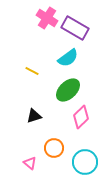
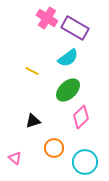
black triangle: moved 1 px left, 5 px down
pink triangle: moved 15 px left, 5 px up
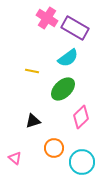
yellow line: rotated 16 degrees counterclockwise
green ellipse: moved 5 px left, 1 px up
cyan circle: moved 3 px left
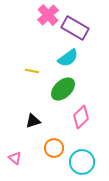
pink cross: moved 1 px right, 3 px up; rotated 15 degrees clockwise
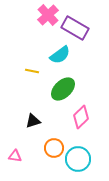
cyan semicircle: moved 8 px left, 3 px up
pink triangle: moved 2 px up; rotated 32 degrees counterclockwise
cyan circle: moved 4 px left, 3 px up
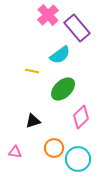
purple rectangle: moved 2 px right; rotated 20 degrees clockwise
pink triangle: moved 4 px up
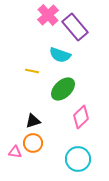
purple rectangle: moved 2 px left, 1 px up
cyan semicircle: rotated 55 degrees clockwise
orange circle: moved 21 px left, 5 px up
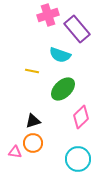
pink cross: rotated 25 degrees clockwise
purple rectangle: moved 2 px right, 2 px down
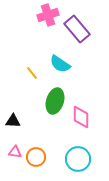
cyan semicircle: moved 9 px down; rotated 15 degrees clockwise
yellow line: moved 2 px down; rotated 40 degrees clockwise
green ellipse: moved 8 px left, 12 px down; rotated 30 degrees counterclockwise
pink diamond: rotated 45 degrees counterclockwise
black triangle: moved 20 px left; rotated 21 degrees clockwise
orange circle: moved 3 px right, 14 px down
